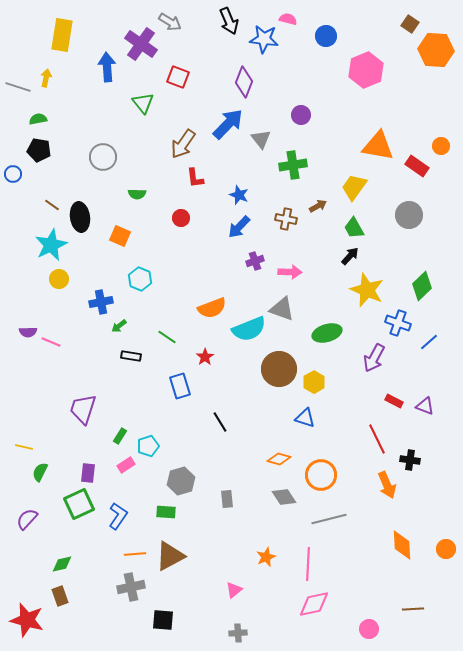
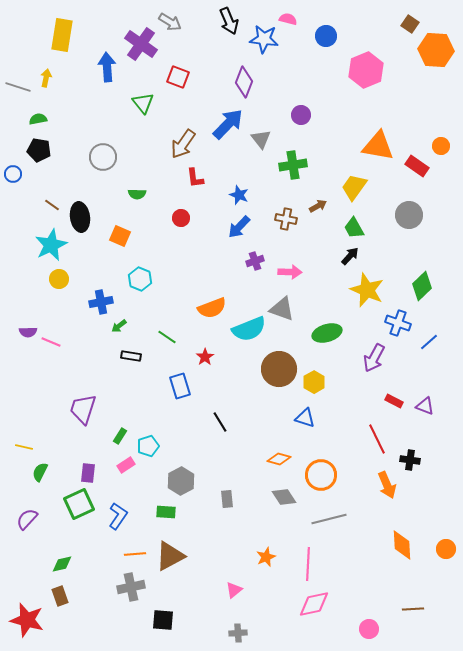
gray hexagon at (181, 481): rotated 12 degrees counterclockwise
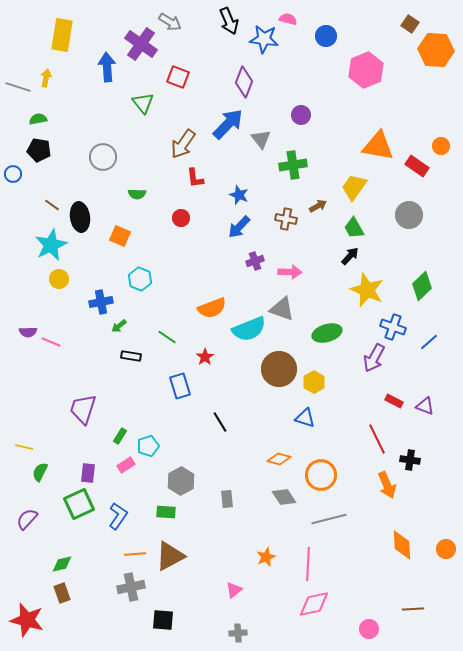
blue cross at (398, 323): moved 5 px left, 4 px down
brown rectangle at (60, 596): moved 2 px right, 3 px up
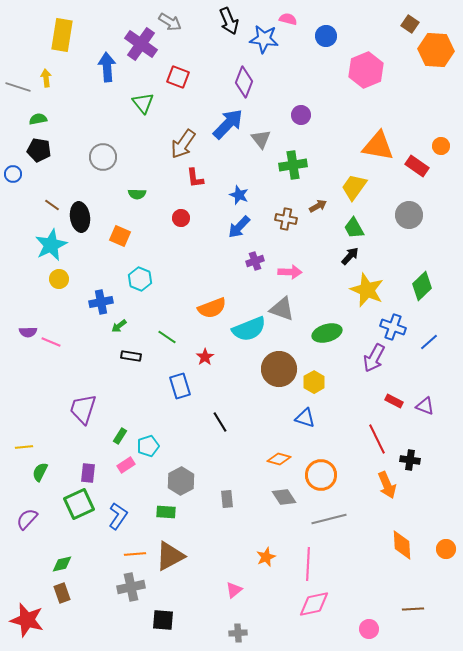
yellow arrow at (46, 78): rotated 18 degrees counterclockwise
yellow line at (24, 447): rotated 18 degrees counterclockwise
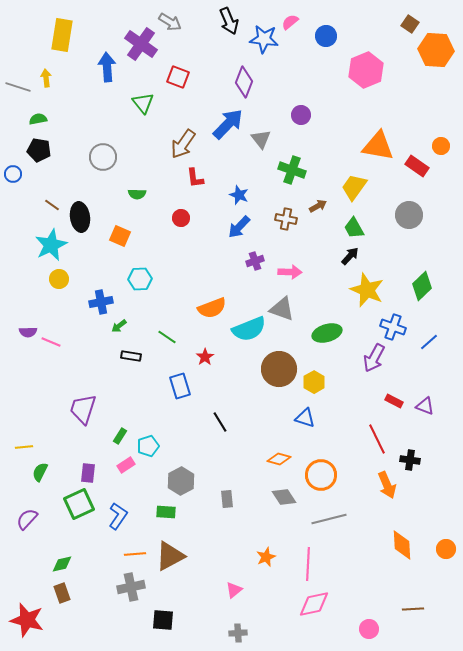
pink semicircle at (288, 19): moved 2 px right, 3 px down; rotated 54 degrees counterclockwise
green cross at (293, 165): moved 1 px left, 5 px down; rotated 28 degrees clockwise
cyan hexagon at (140, 279): rotated 25 degrees counterclockwise
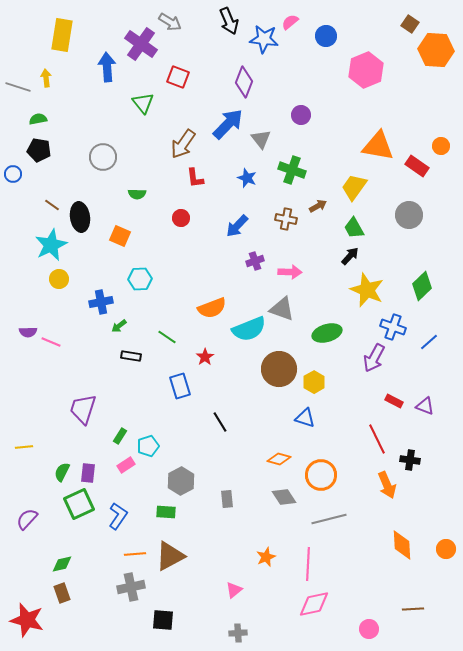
blue star at (239, 195): moved 8 px right, 17 px up
blue arrow at (239, 227): moved 2 px left, 1 px up
green semicircle at (40, 472): moved 22 px right
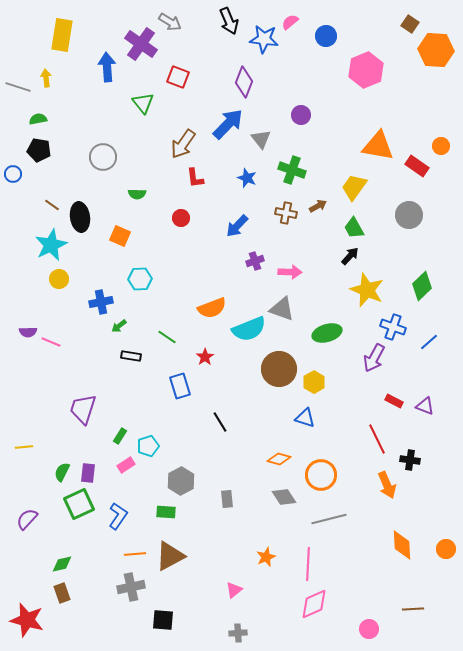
brown cross at (286, 219): moved 6 px up
pink diamond at (314, 604): rotated 12 degrees counterclockwise
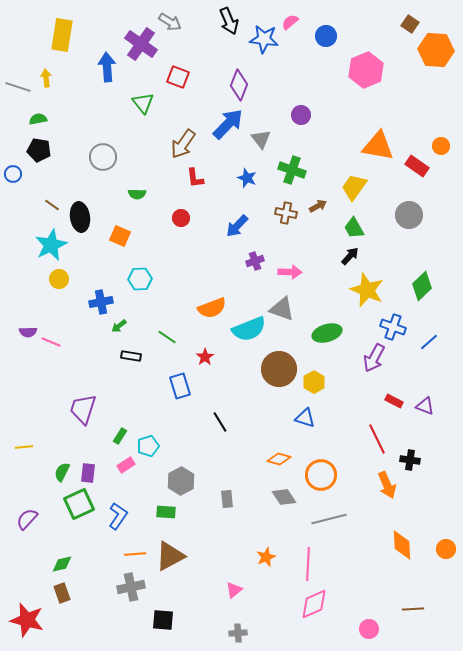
purple diamond at (244, 82): moved 5 px left, 3 px down
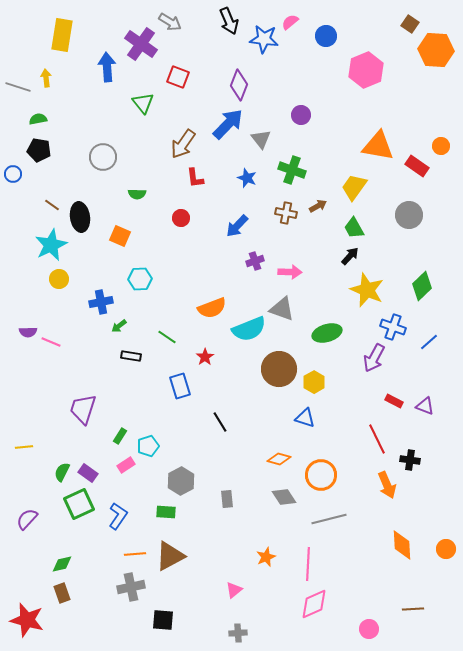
purple rectangle at (88, 473): rotated 60 degrees counterclockwise
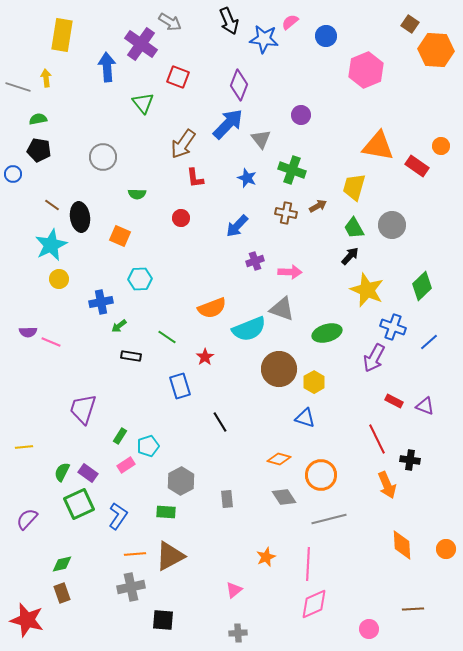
yellow trapezoid at (354, 187): rotated 20 degrees counterclockwise
gray circle at (409, 215): moved 17 px left, 10 px down
